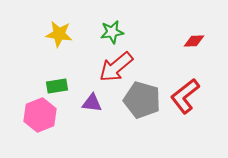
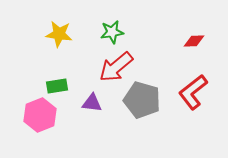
red L-shape: moved 8 px right, 4 px up
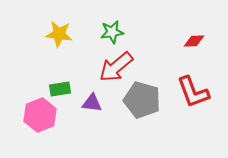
green rectangle: moved 3 px right, 3 px down
red L-shape: rotated 72 degrees counterclockwise
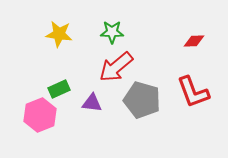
green star: rotated 10 degrees clockwise
green rectangle: moved 1 px left; rotated 15 degrees counterclockwise
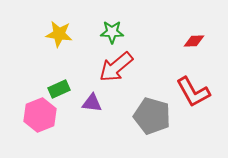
red L-shape: rotated 9 degrees counterclockwise
gray pentagon: moved 10 px right, 16 px down
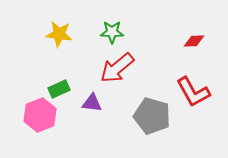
red arrow: moved 1 px right, 1 px down
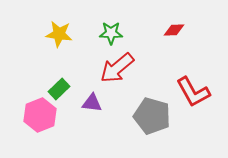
green star: moved 1 px left, 1 px down
red diamond: moved 20 px left, 11 px up
green rectangle: rotated 20 degrees counterclockwise
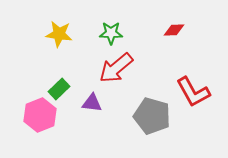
red arrow: moved 1 px left
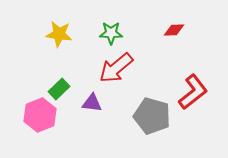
red L-shape: rotated 99 degrees counterclockwise
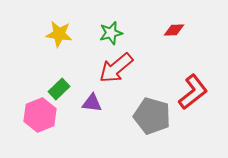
green star: rotated 15 degrees counterclockwise
